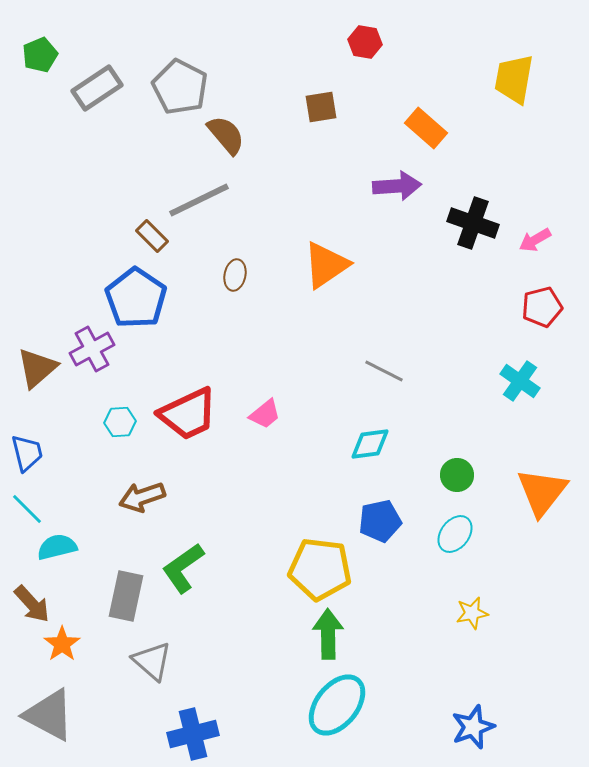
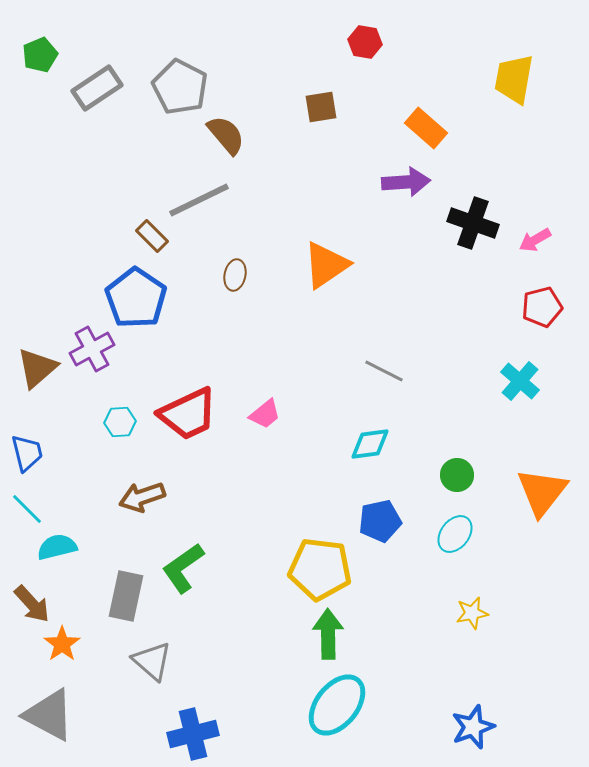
purple arrow at (397, 186): moved 9 px right, 4 px up
cyan cross at (520, 381): rotated 6 degrees clockwise
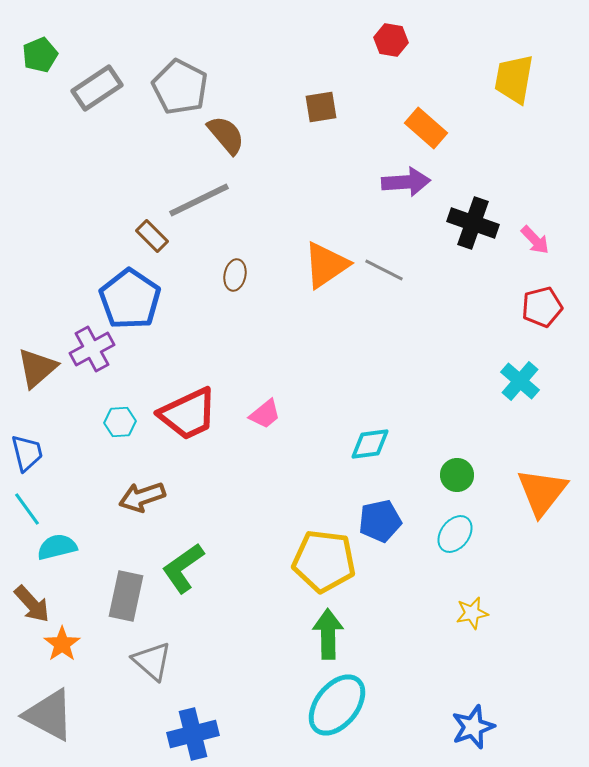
red hexagon at (365, 42): moved 26 px right, 2 px up
pink arrow at (535, 240): rotated 104 degrees counterclockwise
blue pentagon at (136, 298): moved 6 px left, 1 px down
gray line at (384, 371): moved 101 px up
cyan line at (27, 509): rotated 9 degrees clockwise
yellow pentagon at (320, 569): moved 4 px right, 8 px up
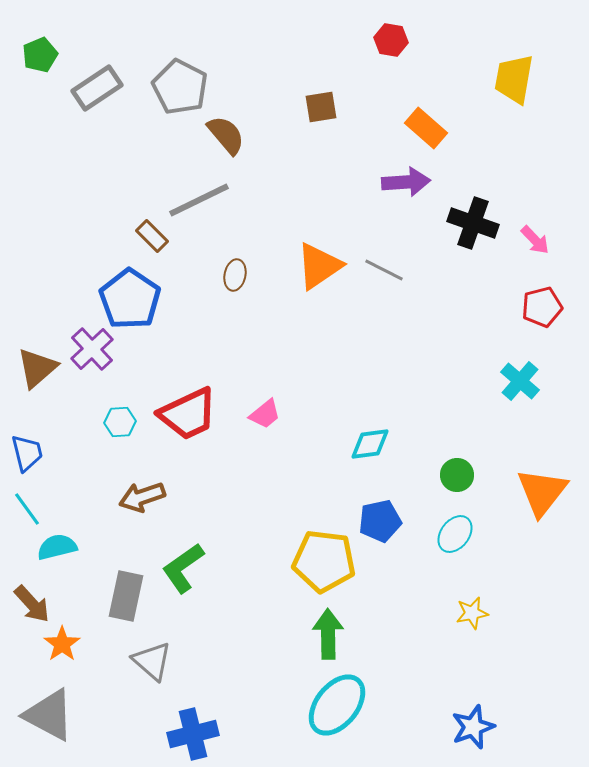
orange triangle at (326, 265): moved 7 px left, 1 px down
purple cross at (92, 349): rotated 15 degrees counterclockwise
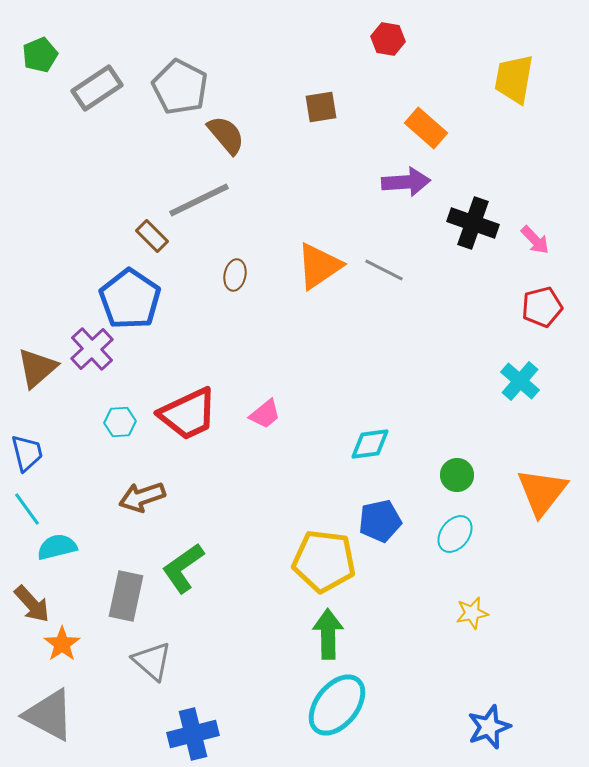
red hexagon at (391, 40): moved 3 px left, 1 px up
blue star at (473, 727): moved 16 px right
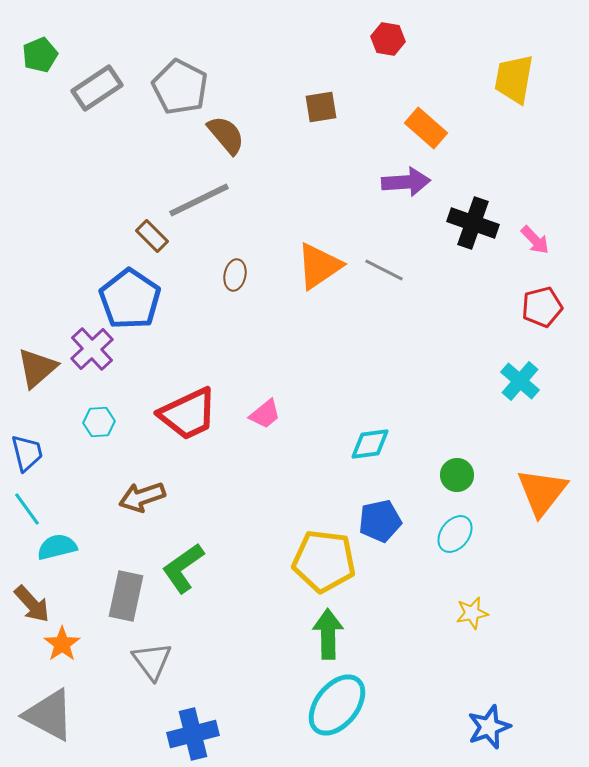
cyan hexagon at (120, 422): moved 21 px left
gray triangle at (152, 661): rotated 12 degrees clockwise
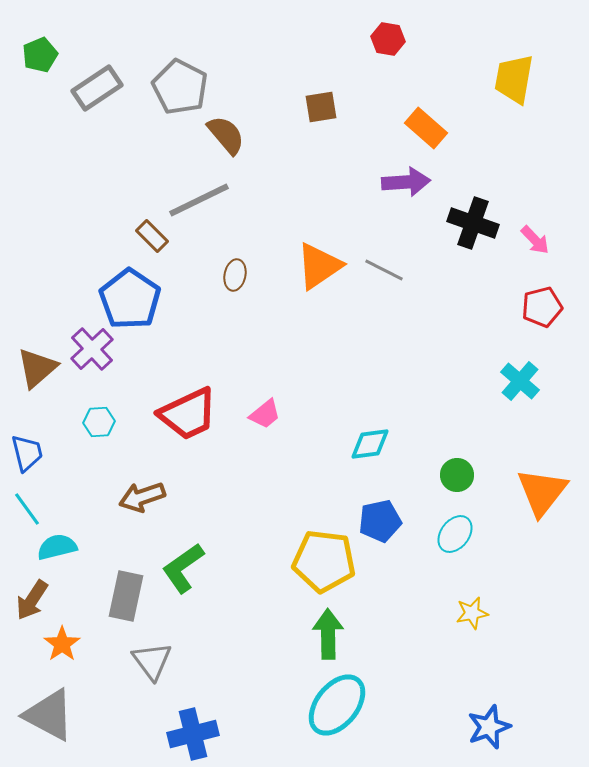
brown arrow at (32, 604): moved 4 px up; rotated 75 degrees clockwise
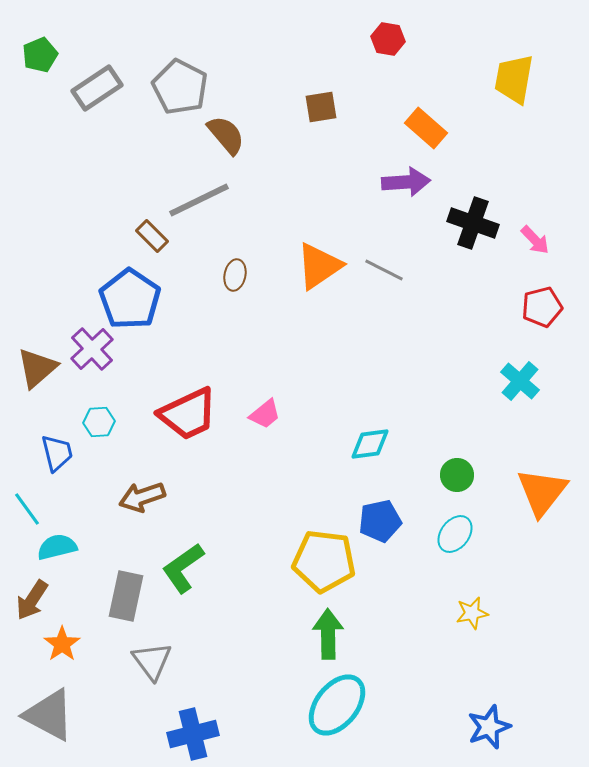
blue trapezoid at (27, 453): moved 30 px right
